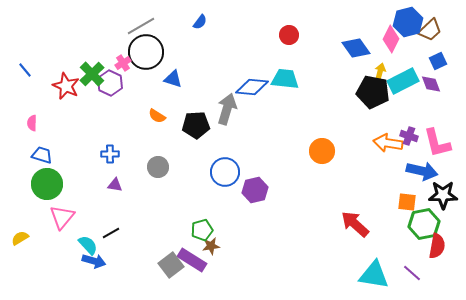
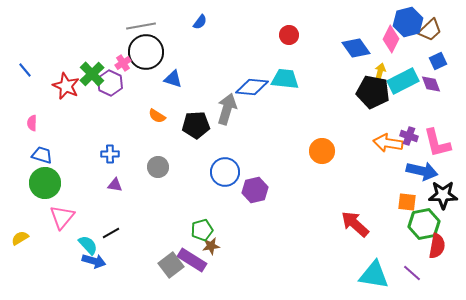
gray line at (141, 26): rotated 20 degrees clockwise
green circle at (47, 184): moved 2 px left, 1 px up
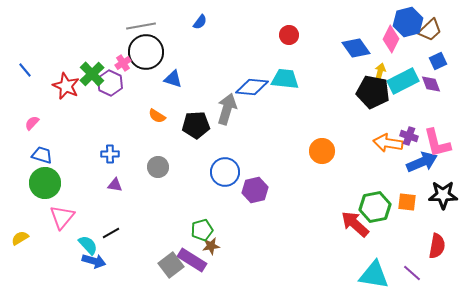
pink semicircle at (32, 123): rotated 42 degrees clockwise
blue arrow at (422, 171): moved 9 px up; rotated 36 degrees counterclockwise
green hexagon at (424, 224): moved 49 px left, 17 px up
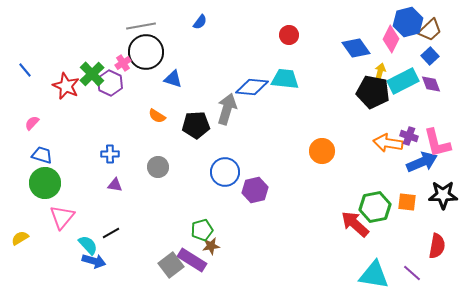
blue square at (438, 61): moved 8 px left, 5 px up; rotated 18 degrees counterclockwise
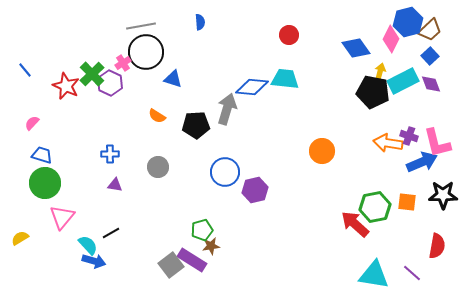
blue semicircle at (200, 22): rotated 42 degrees counterclockwise
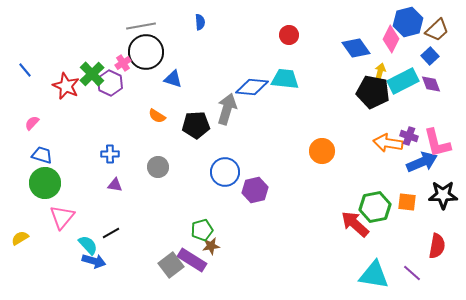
brown trapezoid at (430, 30): moved 7 px right
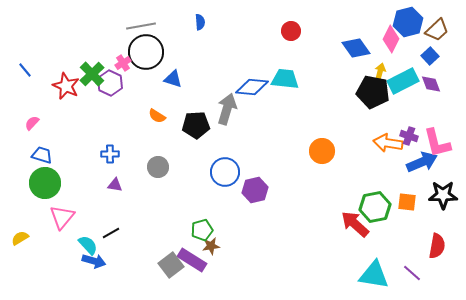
red circle at (289, 35): moved 2 px right, 4 px up
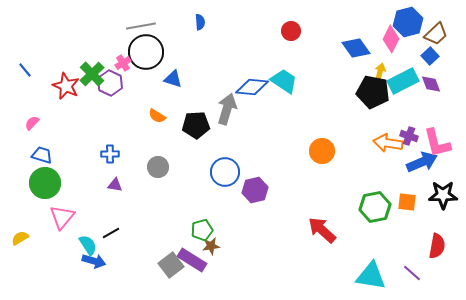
brown trapezoid at (437, 30): moved 1 px left, 4 px down
cyan trapezoid at (285, 79): moved 1 px left, 2 px down; rotated 28 degrees clockwise
red arrow at (355, 224): moved 33 px left, 6 px down
cyan semicircle at (88, 245): rotated 10 degrees clockwise
cyan triangle at (374, 275): moved 3 px left, 1 px down
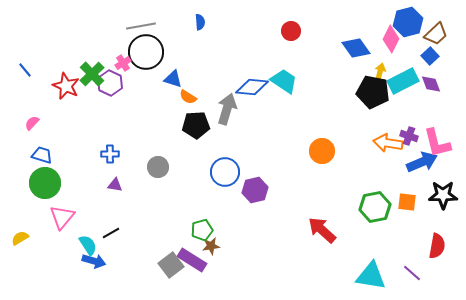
orange semicircle at (157, 116): moved 31 px right, 19 px up
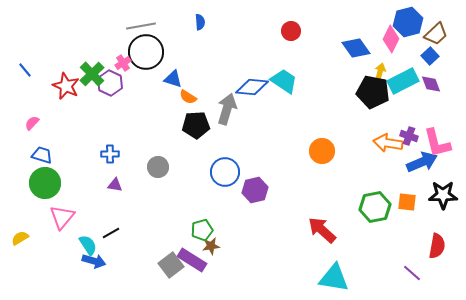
cyan triangle at (371, 276): moved 37 px left, 2 px down
